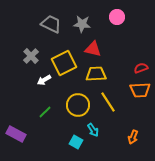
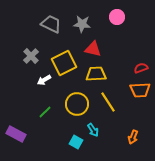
yellow circle: moved 1 px left, 1 px up
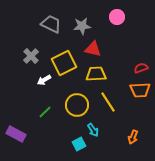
gray star: moved 2 px down; rotated 12 degrees counterclockwise
yellow circle: moved 1 px down
cyan square: moved 3 px right, 2 px down; rotated 32 degrees clockwise
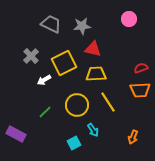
pink circle: moved 12 px right, 2 px down
cyan square: moved 5 px left, 1 px up
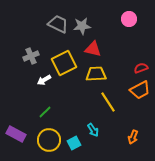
gray trapezoid: moved 7 px right
gray cross: rotated 21 degrees clockwise
orange trapezoid: rotated 25 degrees counterclockwise
yellow circle: moved 28 px left, 35 px down
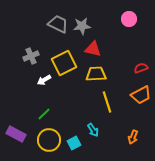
orange trapezoid: moved 1 px right, 5 px down
yellow line: moved 1 px left; rotated 15 degrees clockwise
green line: moved 1 px left, 2 px down
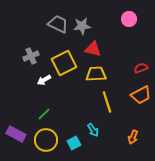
yellow circle: moved 3 px left
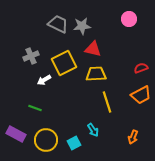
green line: moved 9 px left, 6 px up; rotated 64 degrees clockwise
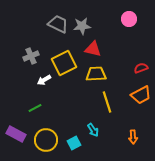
green line: rotated 48 degrees counterclockwise
orange arrow: rotated 24 degrees counterclockwise
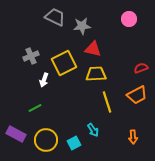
gray trapezoid: moved 3 px left, 7 px up
white arrow: rotated 40 degrees counterclockwise
orange trapezoid: moved 4 px left
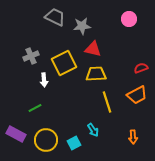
white arrow: rotated 24 degrees counterclockwise
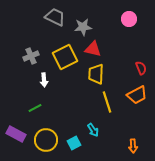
gray star: moved 1 px right, 1 px down
yellow square: moved 1 px right, 6 px up
red semicircle: rotated 88 degrees clockwise
yellow trapezoid: rotated 85 degrees counterclockwise
orange arrow: moved 9 px down
